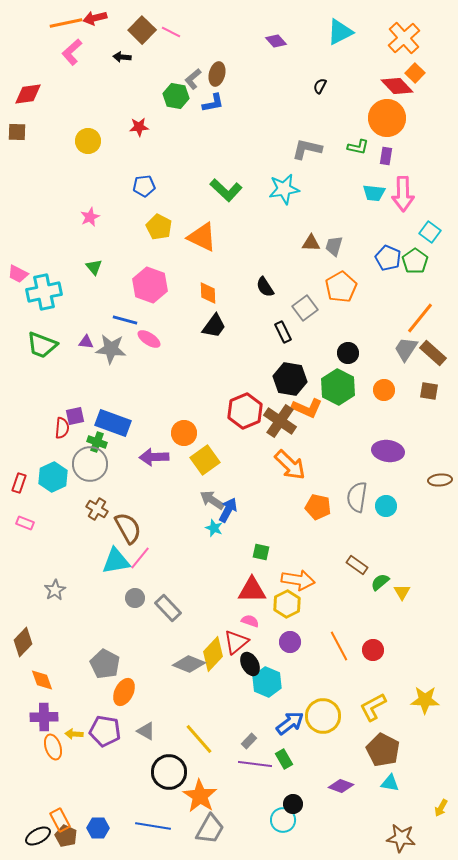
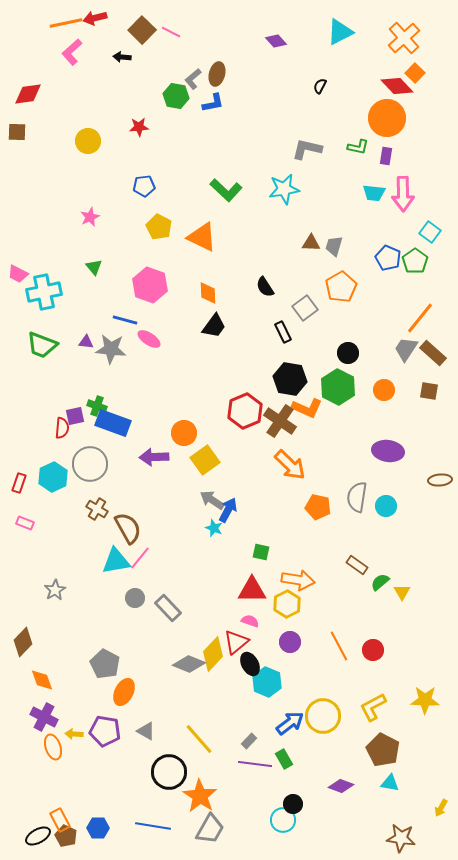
green cross at (97, 442): moved 36 px up
purple cross at (44, 717): rotated 28 degrees clockwise
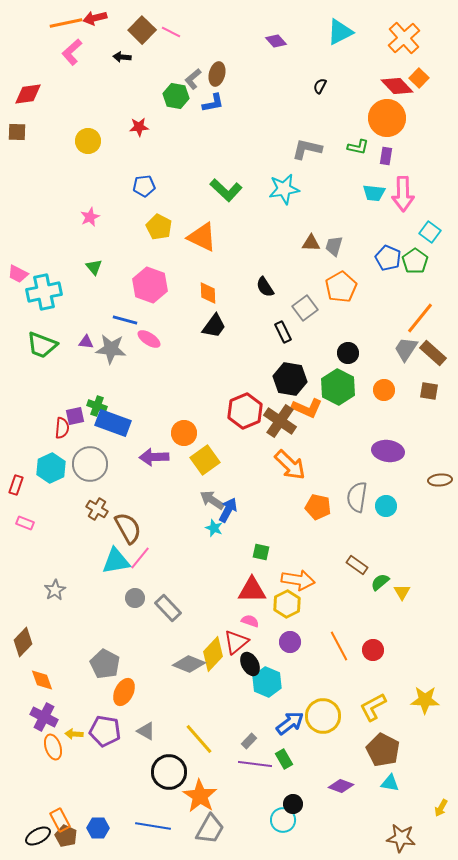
orange square at (415, 73): moved 4 px right, 5 px down
cyan hexagon at (53, 477): moved 2 px left, 9 px up
red rectangle at (19, 483): moved 3 px left, 2 px down
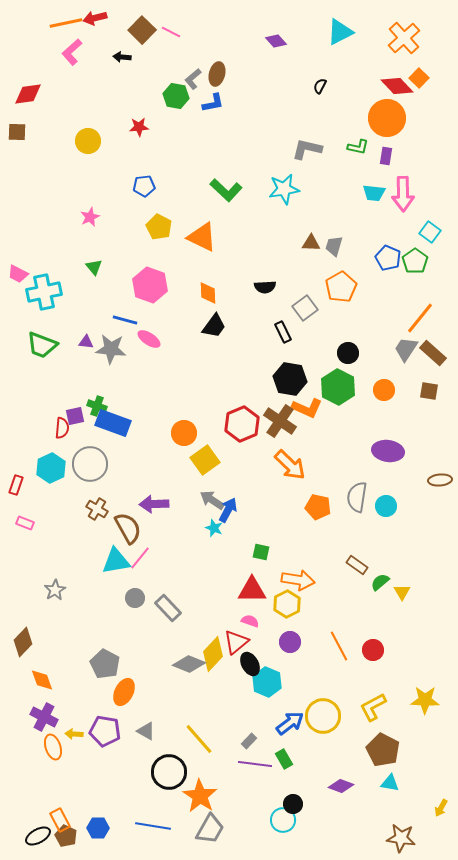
black semicircle at (265, 287): rotated 60 degrees counterclockwise
red hexagon at (245, 411): moved 3 px left, 13 px down
purple arrow at (154, 457): moved 47 px down
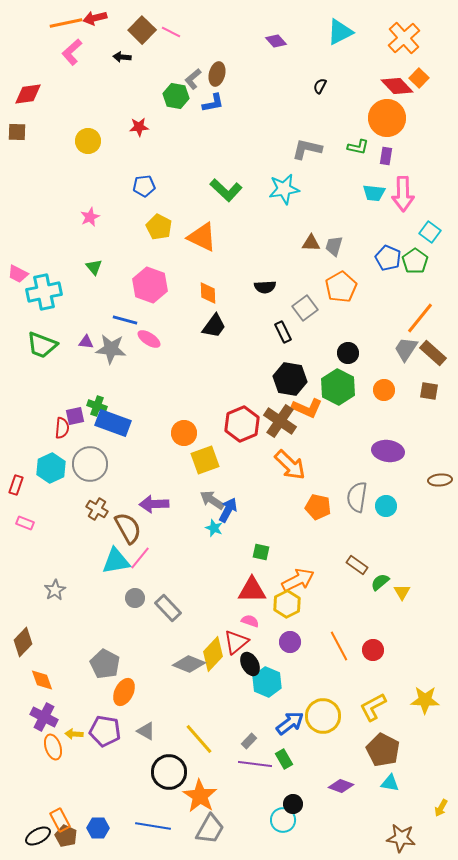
yellow square at (205, 460): rotated 16 degrees clockwise
orange arrow at (298, 580): rotated 36 degrees counterclockwise
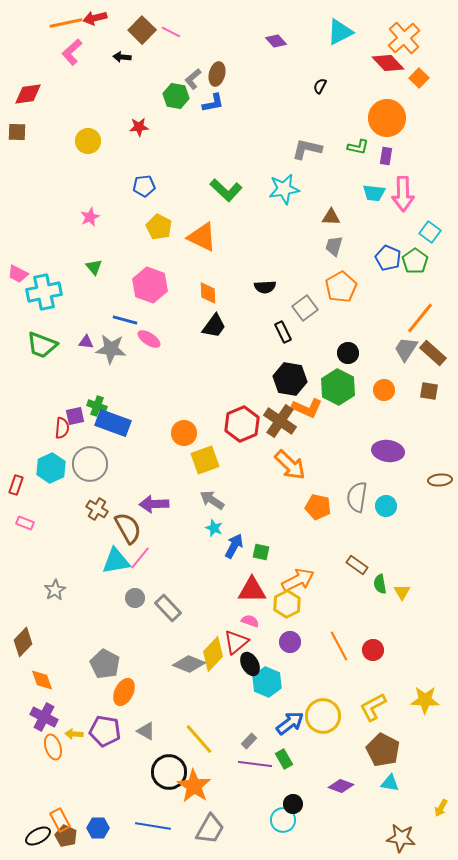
red diamond at (397, 86): moved 9 px left, 23 px up
brown triangle at (311, 243): moved 20 px right, 26 px up
blue arrow at (228, 510): moved 6 px right, 36 px down
green semicircle at (380, 582): moved 2 px down; rotated 60 degrees counterclockwise
orange star at (200, 796): moved 6 px left, 10 px up
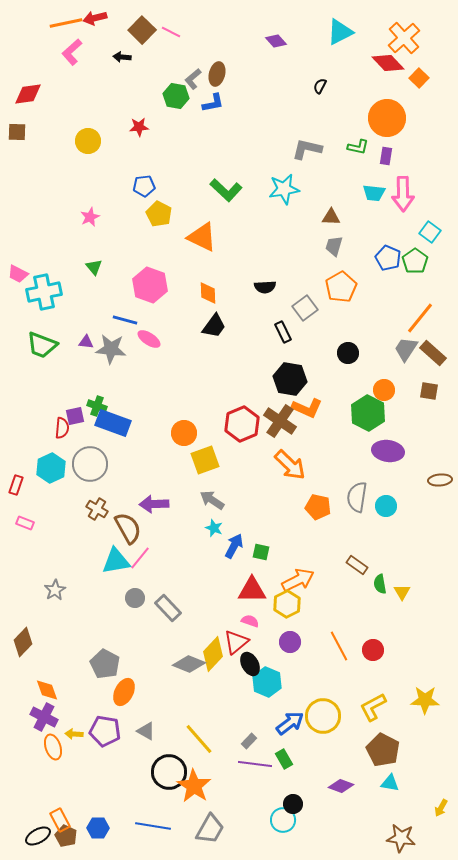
yellow pentagon at (159, 227): moved 13 px up
green hexagon at (338, 387): moved 30 px right, 26 px down
orange diamond at (42, 680): moved 5 px right, 10 px down
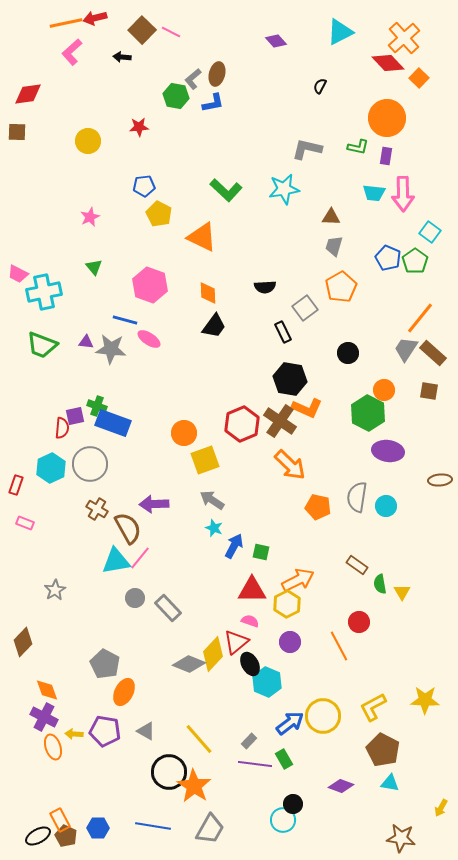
red circle at (373, 650): moved 14 px left, 28 px up
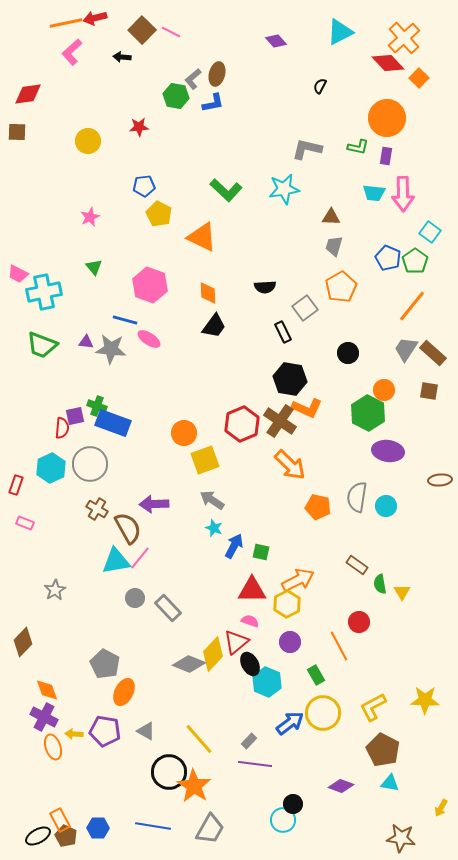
orange line at (420, 318): moved 8 px left, 12 px up
yellow circle at (323, 716): moved 3 px up
green rectangle at (284, 759): moved 32 px right, 84 px up
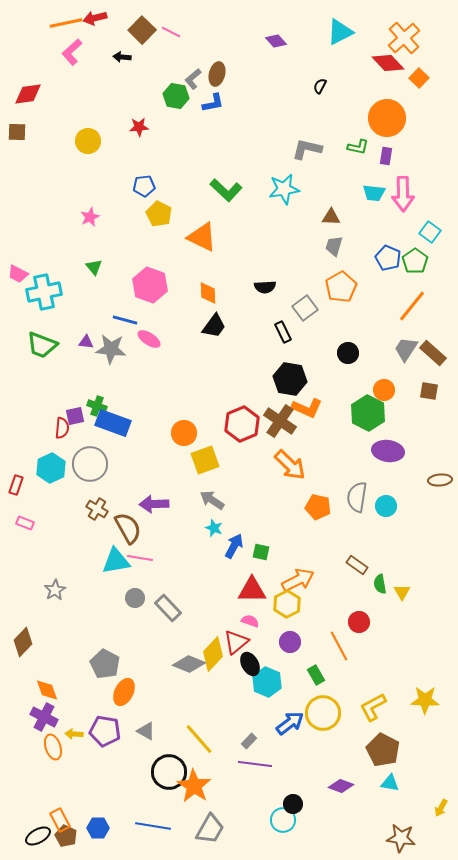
pink line at (140, 558): rotated 60 degrees clockwise
